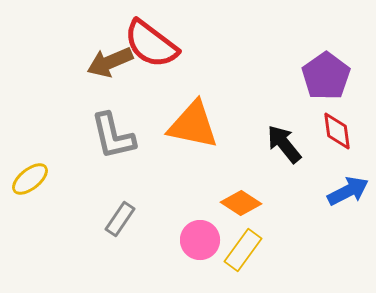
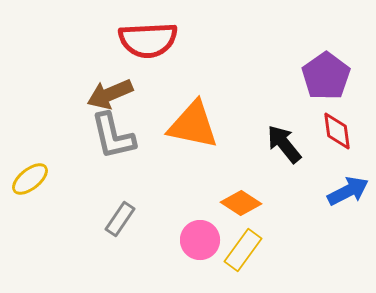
red semicircle: moved 3 px left, 4 px up; rotated 40 degrees counterclockwise
brown arrow: moved 32 px down
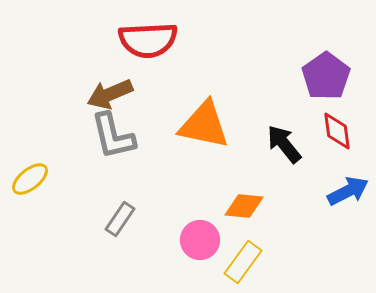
orange triangle: moved 11 px right
orange diamond: moved 3 px right, 3 px down; rotated 27 degrees counterclockwise
yellow rectangle: moved 12 px down
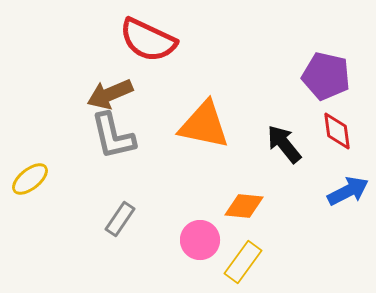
red semicircle: rotated 28 degrees clockwise
purple pentagon: rotated 24 degrees counterclockwise
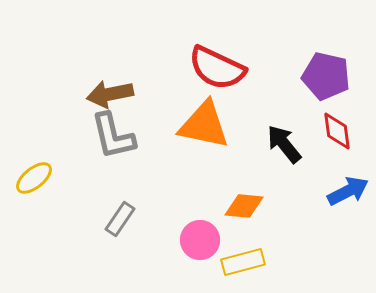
red semicircle: moved 69 px right, 28 px down
brown arrow: rotated 12 degrees clockwise
yellow ellipse: moved 4 px right, 1 px up
yellow rectangle: rotated 39 degrees clockwise
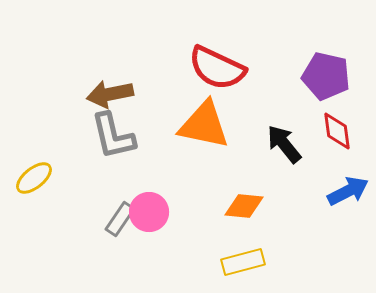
pink circle: moved 51 px left, 28 px up
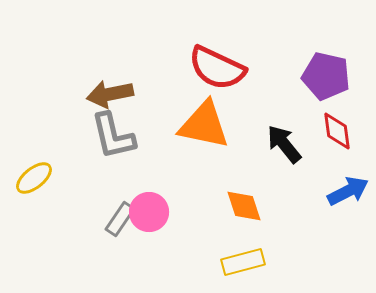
orange diamond: rotated 66 degrees clockwise
